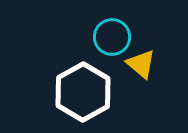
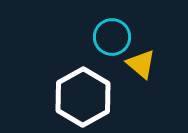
white hexagon: moved 5 px down
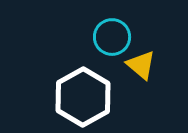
yellow triangle: moved 1 px down
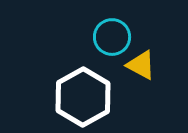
yellow triangle: rotated 12 degrees counterclockwise
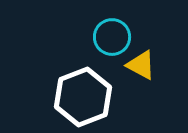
white hexagon: rotated 8 degrees clockwise
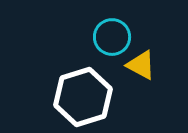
white hexagon: rotated 4 degrees clockwise
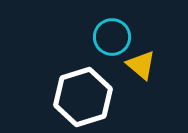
yellow triangle: rotated 12 degrees clockwise
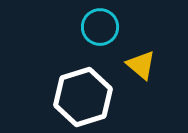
cyan circle: moved 12 px left, 10 px up
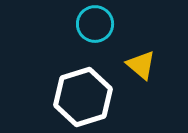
cyan circle: moved 5 px left, 3 px up
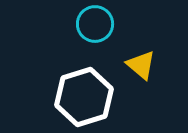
white hexagon: moved 1 px right
